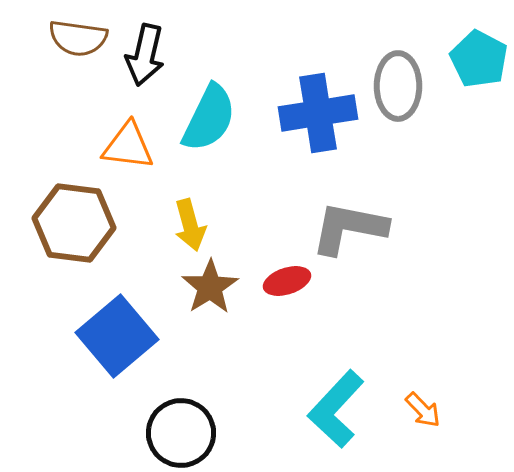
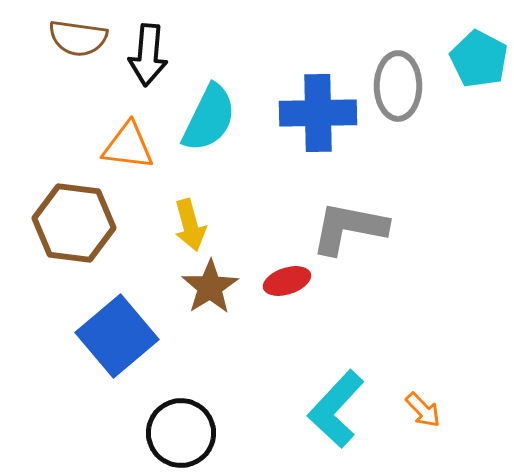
black arrow: moved 3 px right; rotated 8 degrees counterclockwise
blue cross: rotated 8 degrees clockwise
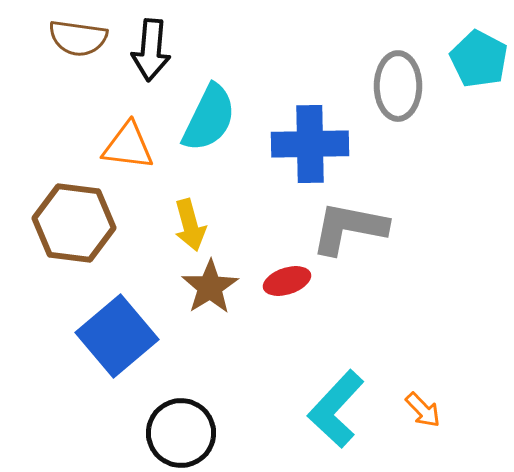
black arrow: moved 3 px right, 5 px up
blue cross: moved 8 px left, 31 px down
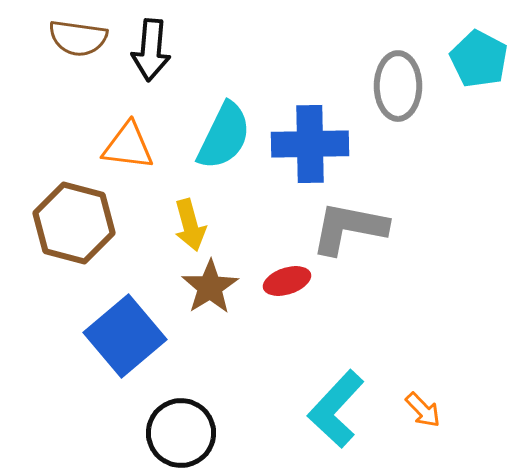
cyan semicircle: moved 15 px right, 18 px down
brown hexagon: rotated 8 degrees clockwise
blue square: moved 8 px right
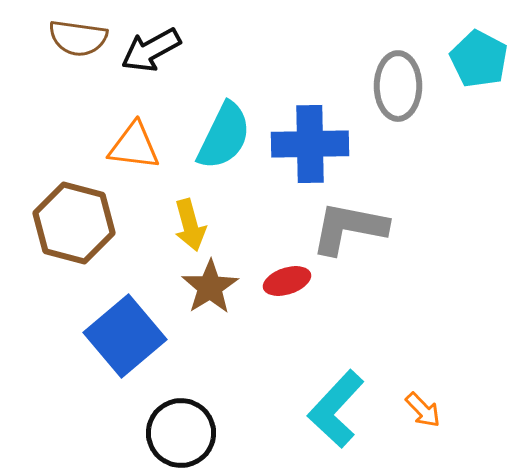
black arrow: rotated 56 degrees clockwise
orange triangle: moved 6 px right
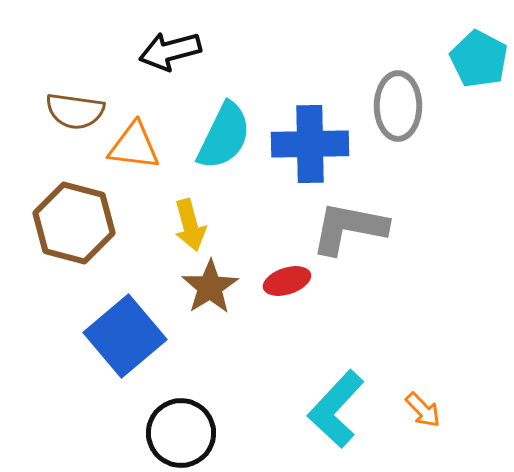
brown semicircle: moved 3 px left, 73 px down
black arrow: moved 19 px right, 1 px down; rotated 14 degrees clockwise
gray ellipse: moved 20 px down
